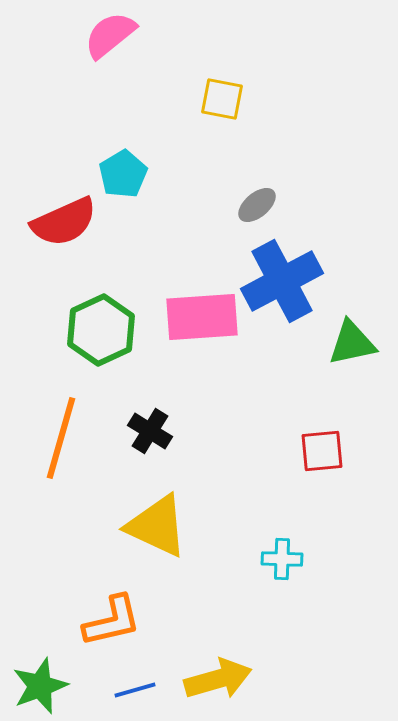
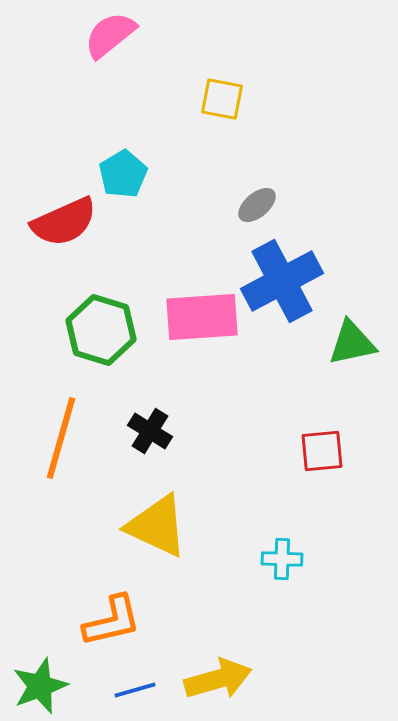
green hexagon: rotated 18 degrees counterclockwise
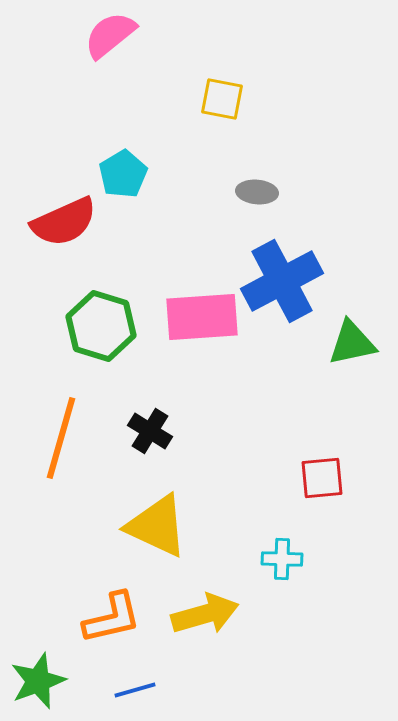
gray ellipse: moved 13 px up; rotated 45 degrees clockwise
green hexagon: moved 4 px up
red square: moved 27 px down
orange L-shape: moved 3 px up
yellow arrow: moved 13 px left, 65 px up
green star: moved 2 px left, 5 px up
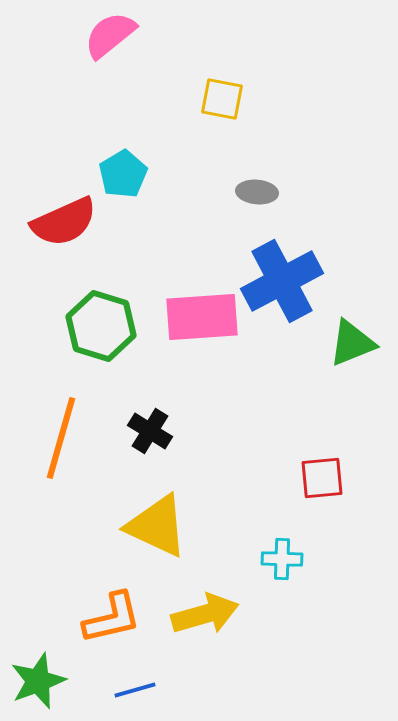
green triangle: rotated 10 degrees counterclockwise
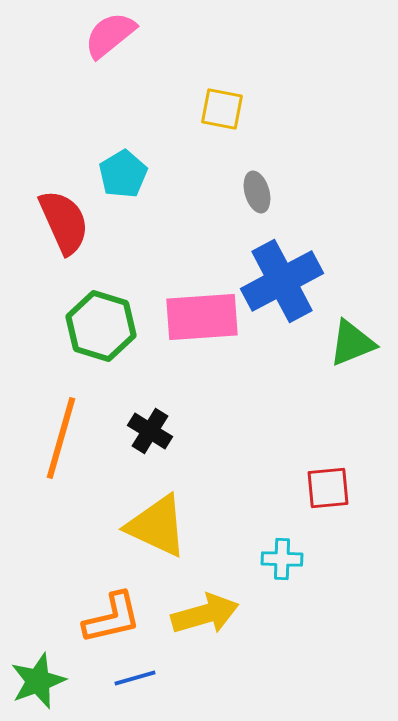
yellow square: moved 10 px down
gray ellipse: rotated 69 degrees clockwise
red semicircle: rotated 90 degrees counterclockwise
red square: moved 6 px right, 10 px down
blue line: moved 12 px up
